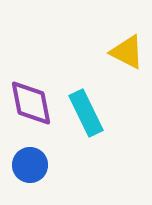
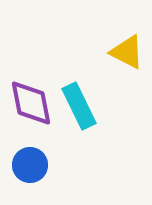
cyan rectangle: moved 7 px left, 7 px up
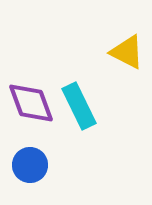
purple diamond: rotated 9 degrees counterclockwise
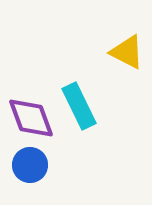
purple diamond: moved 15 px down
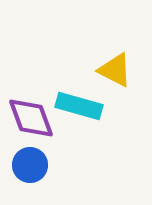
yellow triangle: moved 12 px left, 18 px down
cyan rectangle: rotated 48 degrees counterclockwise
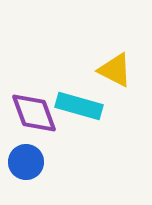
purple diamond: moved 3 px right, 5 px up
blue circle: moved 4 px left, 3 px up
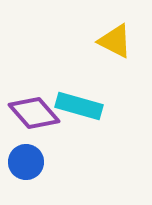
yellow triangle: moved 29 px up
purple diamond: rotated 21 degrees counterclockwise
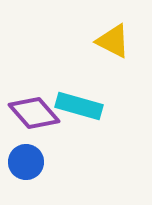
yellow triangle: moved 2 px left
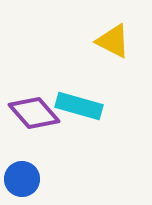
blue circle: moved 4 px left, 17 px down
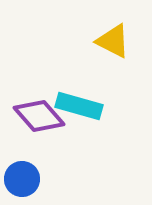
purple diamond: moved 5 px right, 3 px down
